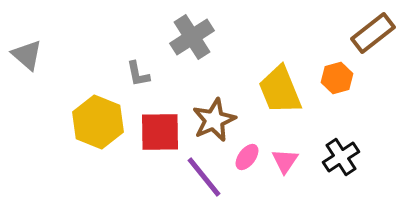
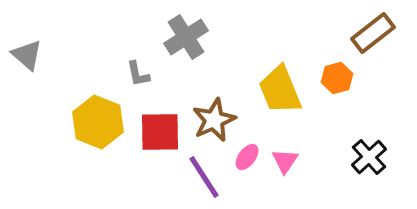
gray cross: moved 6 px left
black cross: moved 28 px right; rotated 9 degrees counterclockwise
purple line: rotated 6 degrees clockwise
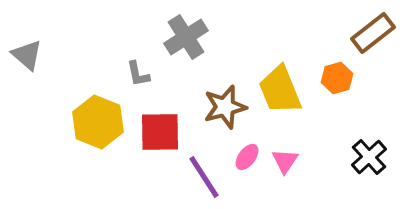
brown star: moved 11 px right, 13 px up; rotated 9 degrees clockwise
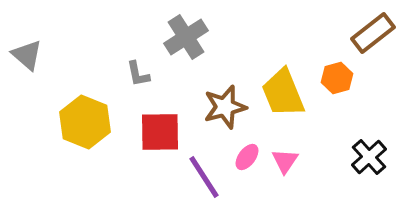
yellow trapezoid: moved 3 px right, 3 px down
yellow hexagon: moved 13 px left
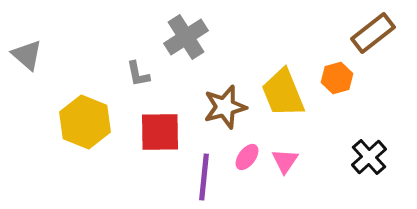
purple line: rotated 39 degrees clockwise
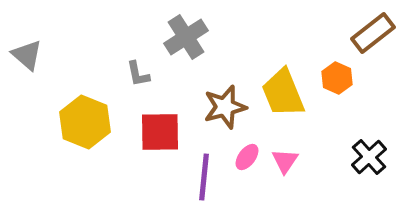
orange hexagon: rotated 20 degrees counterclockwise
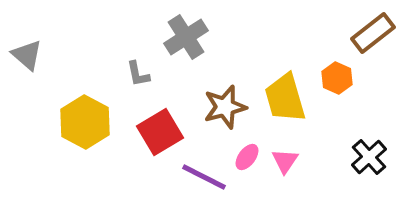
yellow trapezoid: moved 2 px right, 5 px down; rotated 6 degrees clockwise
yellow hexagon: rotated 6 degrees clockwise
red square: rotated 30 degrees counterclockwise
purple line: rotated 69 degrees counterclockwise
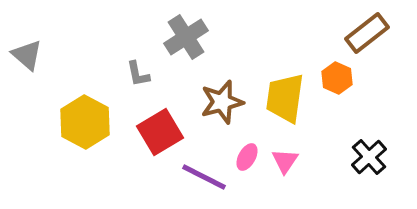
brown rectangle: moved 6 px left
yellow trapezoid: rotated 24 degrees clockwise
brown star: moved 3 px left, 5 px up
pink ellipse: rotated 8 degrees counterclockwise
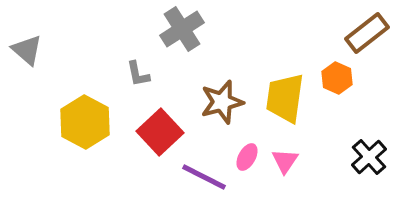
gray cross: moved 4 px left, 8 px up
gray triangle: moved 5 px up
red square: rotated 12 degrees counterclockwise
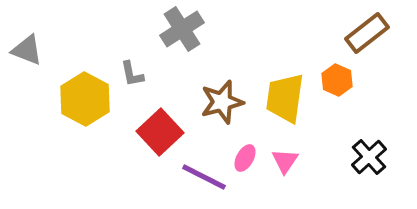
gray triangle: rotated 20 degrees counterclockwise
gray L-shape: moved 6 px left
orange hexagon: moved 2 px down
yellow hexagon: moved 23 px up
pink ellipse: moved 2 px left, 1 px down
